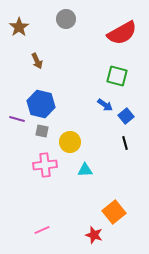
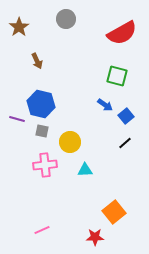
black line: rotated 64 degrees clockwise
red star: moved 1 px right, 2 px down; rotated 18 degrees counterclockwise
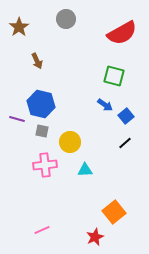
green square: moved 3 px left
red star: rotated 24 degrees counterclockwise
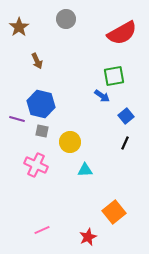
green square: rotated 25 degrees counterclockwise
blue arrow: moved 3 px left, 9 px up
black line: rotated 24 degrees counterclockwise
pink cross: moved 9 px left; rotated 30 degrees clockwise
red star: moved 7 px left
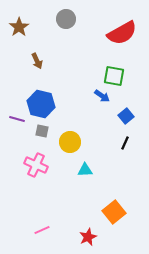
green square: rotated 20 degrees clockwise
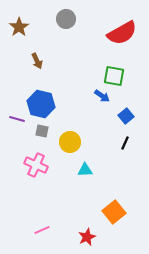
red star: moved 1 px left
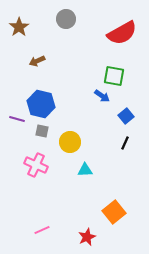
brown arrow: rotated 91 degrees clockwise
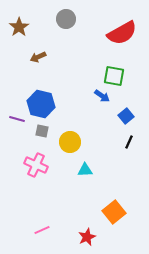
brown arrow: moved 1 px right, 4 px up
black line: moved 4 px right, 1 px up
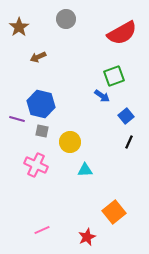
green square: rotated 30 degrees counterclockwise
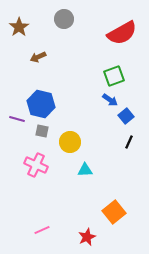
gray circle: moved 2 px left
blue arrow: moved 8 px right, 4 px down
